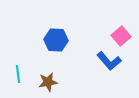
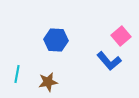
cyan line: moved 1 px left; rotated 18 degrees clockwise
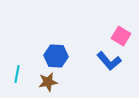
pink square: rotated 18 degrees counterclockwise
blue hexagon: moved 16 px down
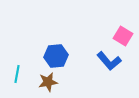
pink square: moved 2 px right
blue hexagon: rotated 10 degrees counterclockwise
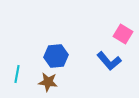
pink square: moved 2 px up
brown star: rotated 18 degrees clockwise
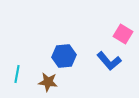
blue hexagon: moved 8 px right
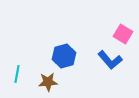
blue hexagon: rotated 10 degrees counterclockwise
blue L-shape: moved 1 px right, 1 px up
brown star: rotated 12 degrees counterclockwise
